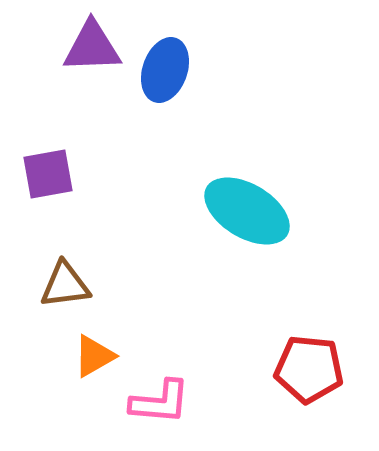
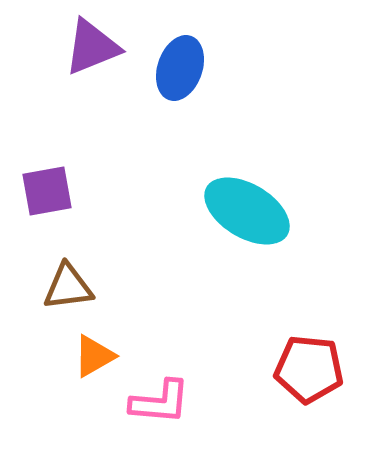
purple triangle: rotated 20 degrees counterclockwise
blue ellipse: moved 15 px right, 2 px up
purple square: moved 1 px left, 17 px down
brown triangle: moved 3 px right, 2 px down
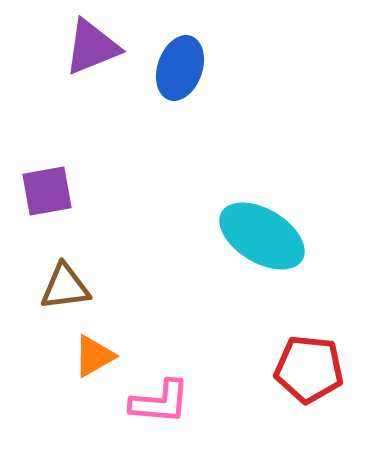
cyan ellipse: moved 15 px right, 25 px down
brown triangle: moved 3 px left
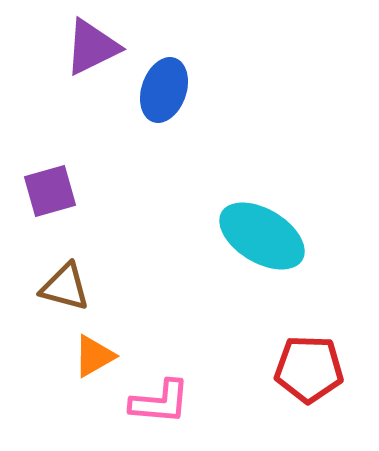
purple triangle: rotated 4 degrees counterclockwise
blue ellipse: moved 16 px left, 22 px down
purple square: moved 3 px right; rotated 6 degrees counterclockwise
brown triangle: rotated 22 degrees clockwise
red pentagon: rotated 4 degrees counterclockwise
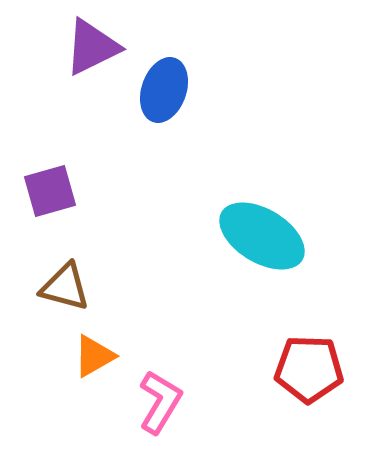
pink L-shape: rotated 64 degrees counterclockwise
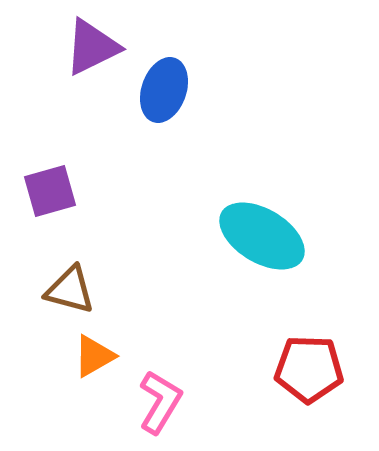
brown triangle: moved 5 px right, 3 px down
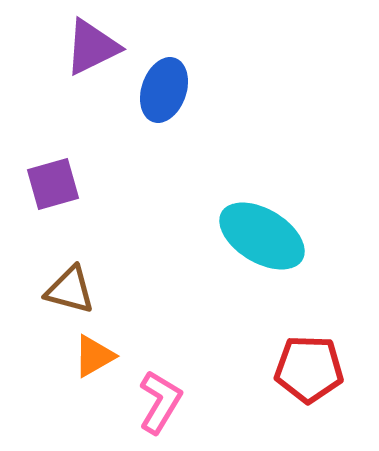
purple square: moved 3 px right, 7 px up
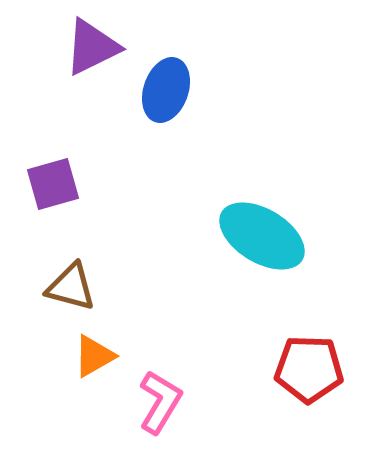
blue ellipse: moved 2 px right
brown triangle: moved 1 px right, 3 px up
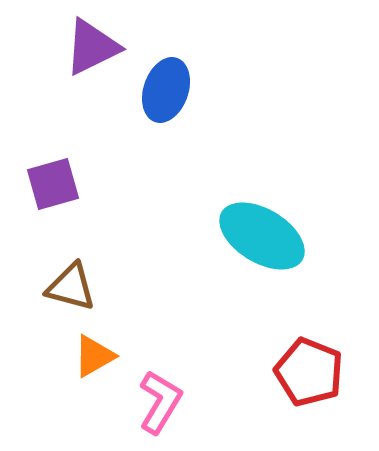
red pentagon: moved 3 px down; rotated 20 degrees clockwise
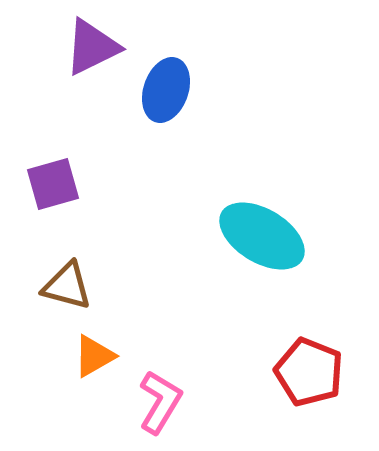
brown triangle: moved 4 px left, 1 px up
